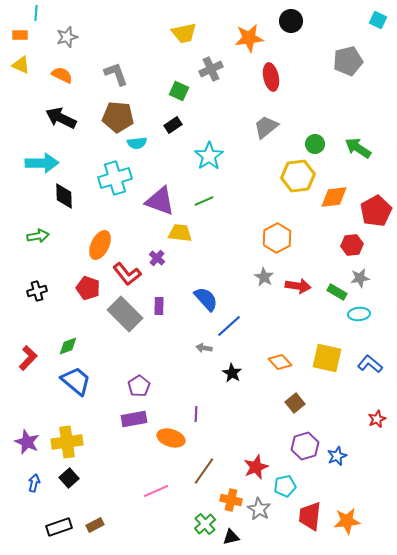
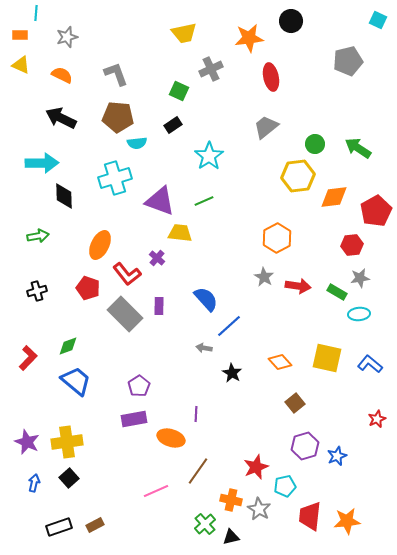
brown line at (204, 471): moved 6 px left
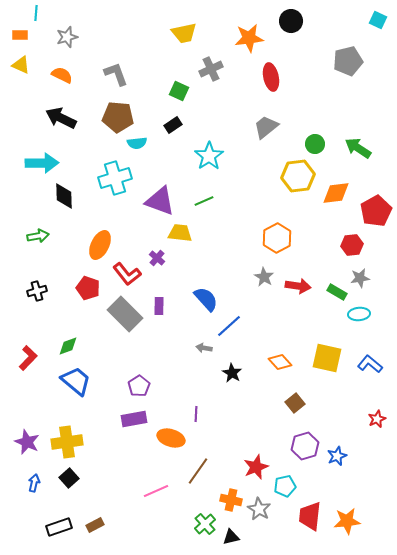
orange diamond at (334, 197): moved 2 px right, 4 px up
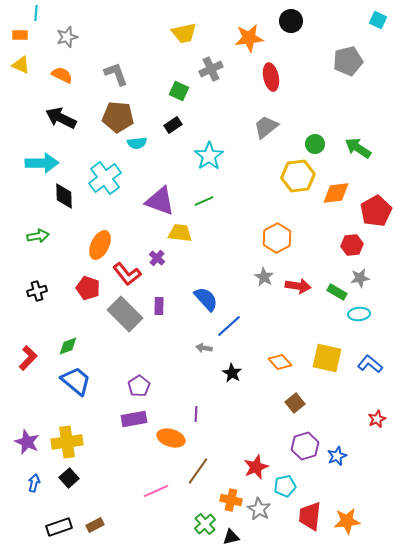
cyan cross at (115, 178): moved 10 px left; rotated 20 degrees counterclockwise
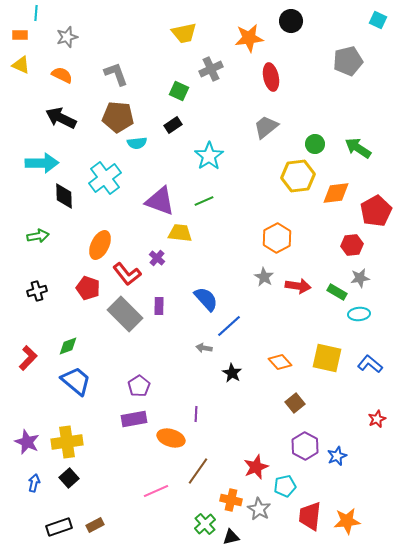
purple hexagon at (305, 446): rotated 16 degrees counterclockwise
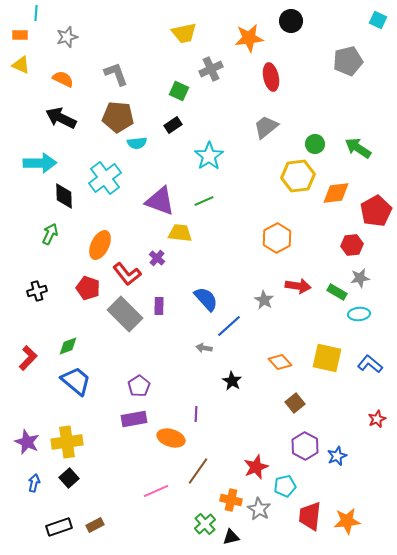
orange semicircle at (62, 75): moved 1 px right, 4 px down
cyan arrow at (42, 163): moved 2 px left
green arrow at (38, 236): moved 12 px right, 2 px up; rotated 55 degrees counterclockwise
gray star at (264, 277): moved 23 px down
black star at (232, 373): moved 8 px down
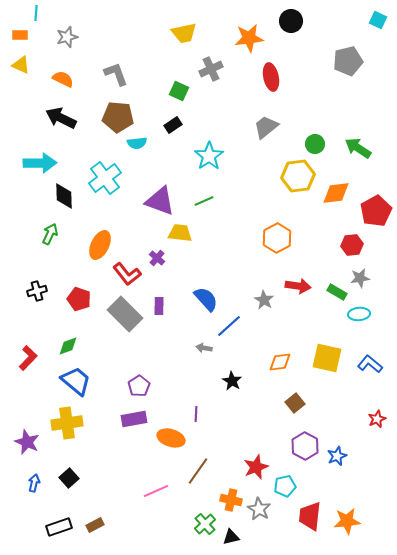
red pentagon at (88, 288): moved 9 px left, 11 px down
orange diamond at (280, 362): rotated 55 degrees counterclockwise
yellow cross at (67, 442): moved 19 px up
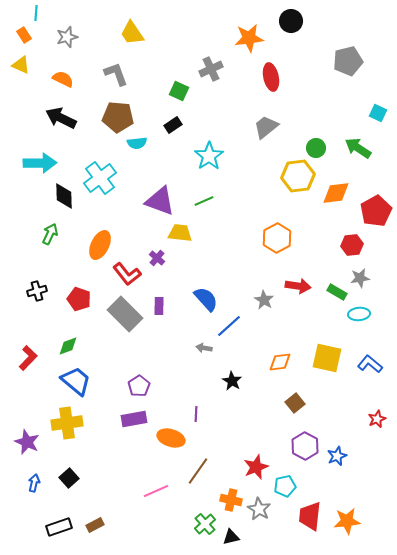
cyan square at (378, 20): moved 93 px down
yellow trapezoid at (184, 33): moved 52 px left; rotated 68 degrees clockwise
orange rectangle at (20, 35): moved 4 px right; rotated 56 degrees clockwise
green circle at (315, 144): moved 1 px right, 4 px down
cyan cross at (105, 178): moved 5 px left
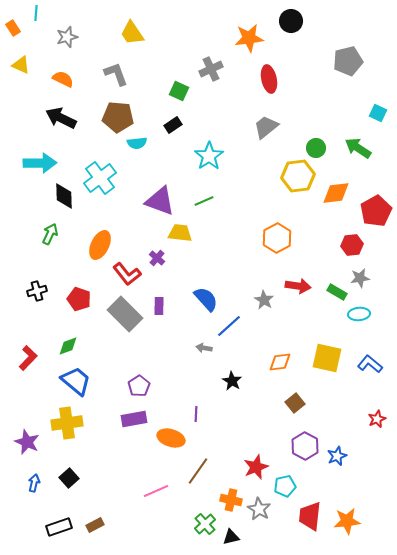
orange rectangle at (24, 35): moved 11 px left, 7 px up
red ellipse at (271, 77): moved 2 px left, 2 px down
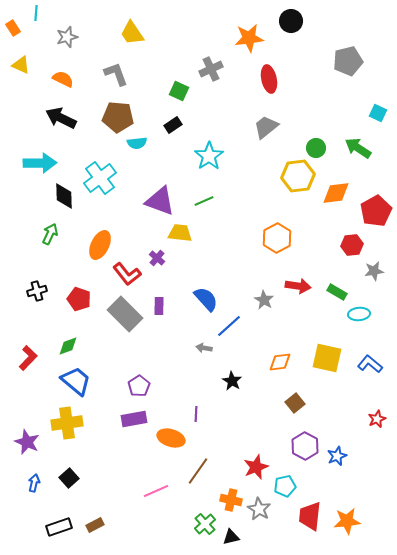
gray star at (360, 278): moved 14 px right, 7 px up
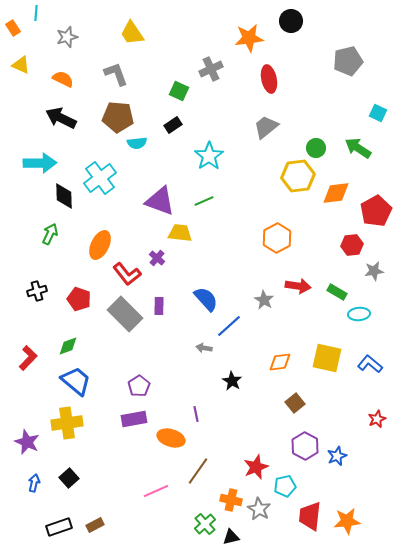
purple line at (196, 414): rotated 14 degrees counterclockwise
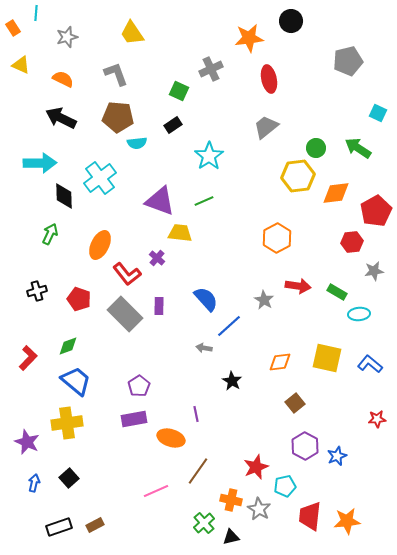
red hexagon at (352, 245): moved 3 px up
red star at (377, 419): rotated 18 degrees clockwise
green cross at (205, 524): moved 1 px left, 1 px up
